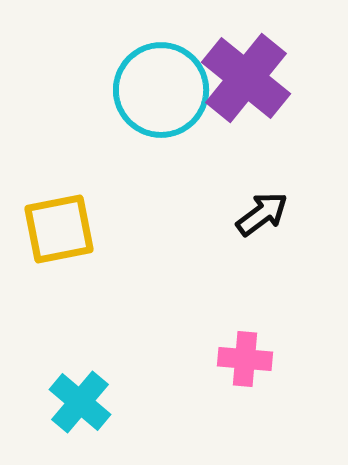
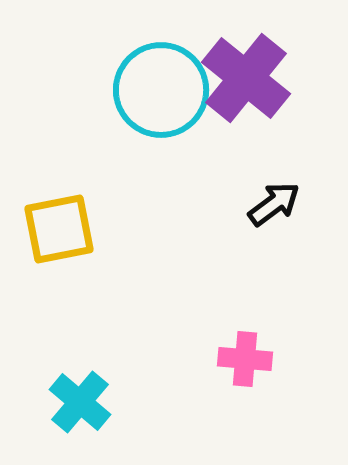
black arrow: moved 12 px right, 10 px up
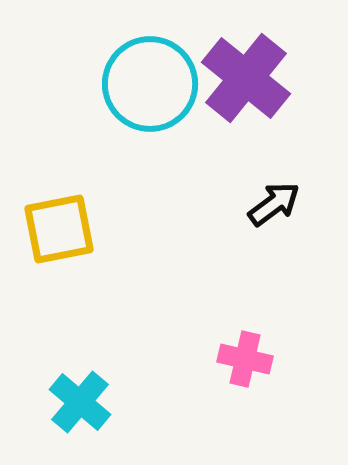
cyan circle: moved 11 px left, 6 px up
pink cross: rotated 8 degrees clockwise
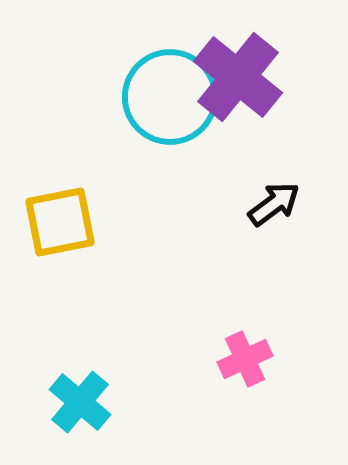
purple cross: moved 8 px left, 1 px up
cyan circle: moved 20 px right, 13 px down
yellow square: moved 1 px right, 7 px up
pink cross: rotated 38 degrees counterclockwise
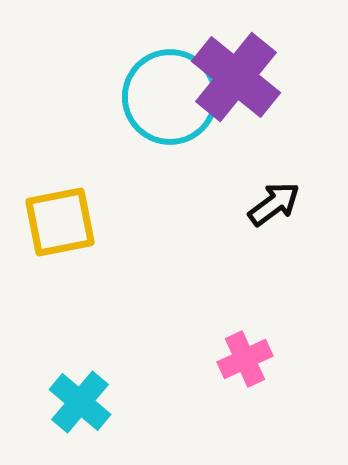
purple cross: moved 2 px left
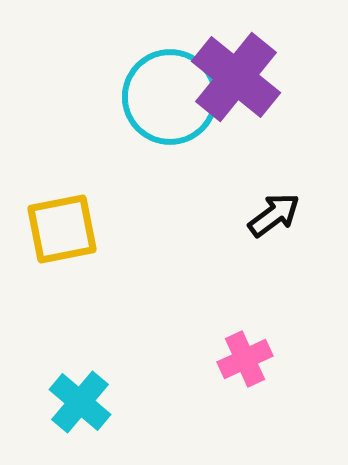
black arrow: moved 11 px down
yellow square: moved 2 px right, 7 px down
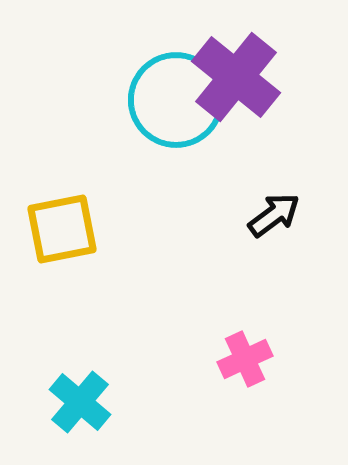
cyan circle: moved 6 px right, 3 px down
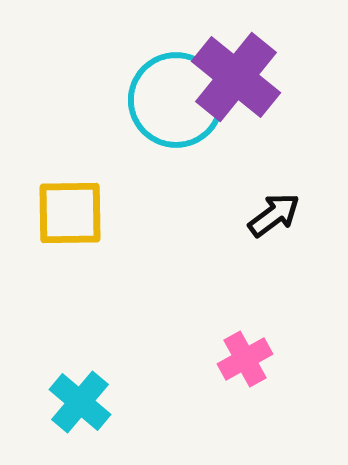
yellow square: moved 8 px right, 16 px up; rotated 10 degrees clockwise
pink cross: rotated 4 degrees counterclockwise
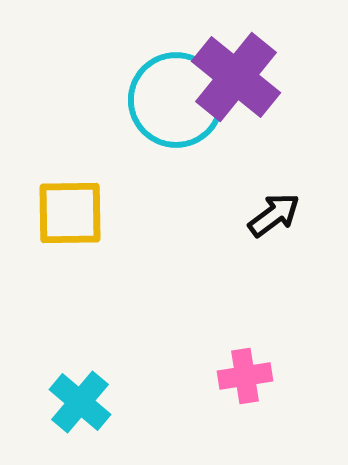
pink cross: moved 17 px down; rotated 20 degrees clockwise
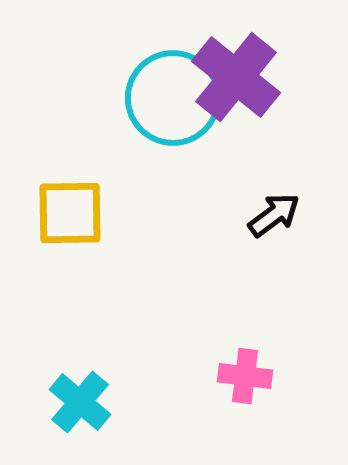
cyan circle: moved 3 px left, 2 px up
pink cross: rotated 16 degrees clockwise
